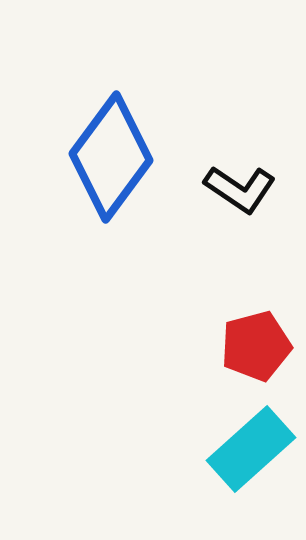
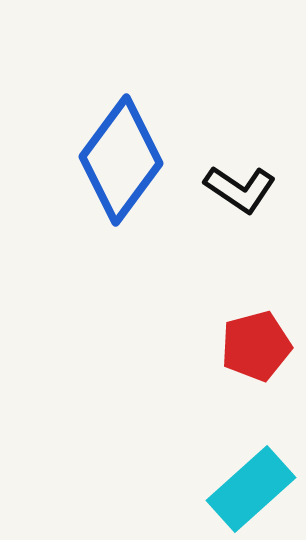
blue diamond: moved 10 px right, 3 px down
cyan rectangle: moved 40 px down
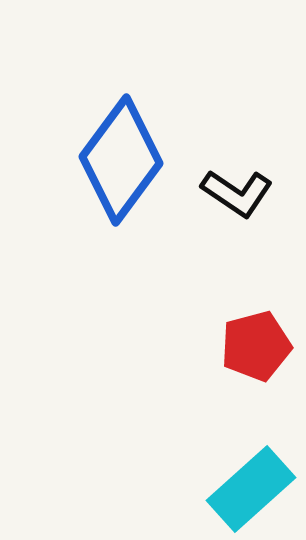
black L-shape: moved 3 px left, 4 px down
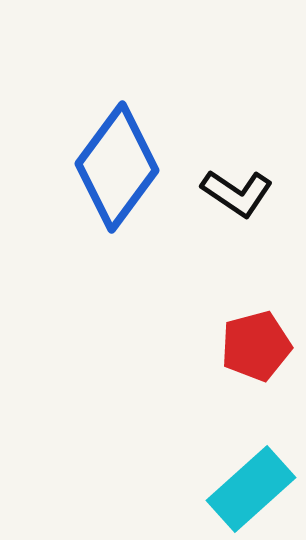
blue diamond: moved 4 px left, 7 px down
